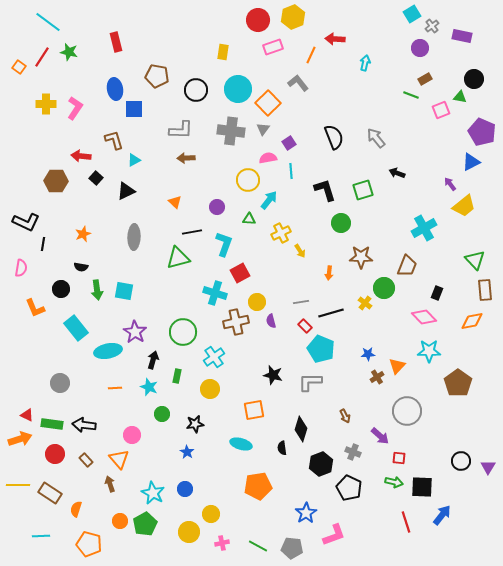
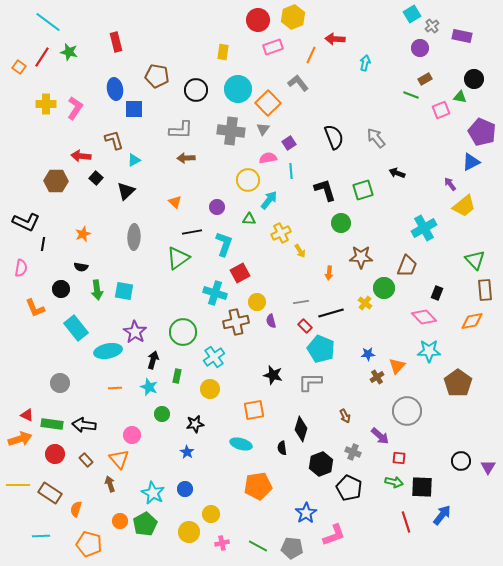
black triangle at (126, 191): rotated 18 degrees counterclockwise
green triangle at (178, 258): rotated 20 degrees counterclockwise
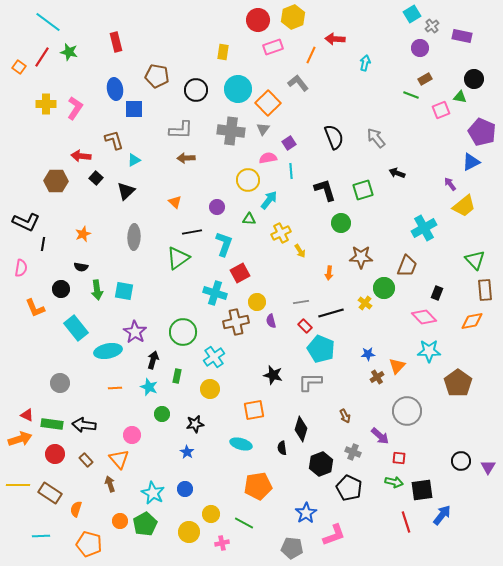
black square at (422, 487): moved 3 px down; rotated 10 degrees counterclockwise
green line at (258, 546): moved 14 px left, 23 px up
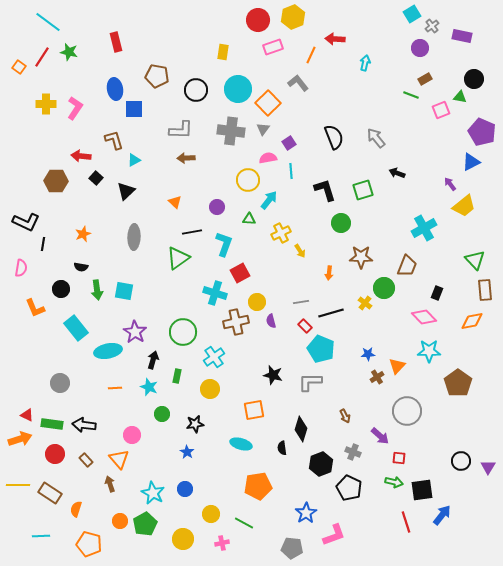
yellow circle at (189, 532): moved 6 px left, 7 px down
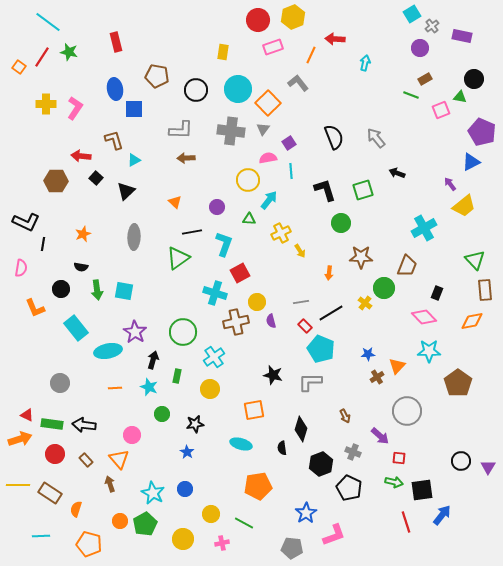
black line at (331, 313): rotated 15 degrees counterclockwise
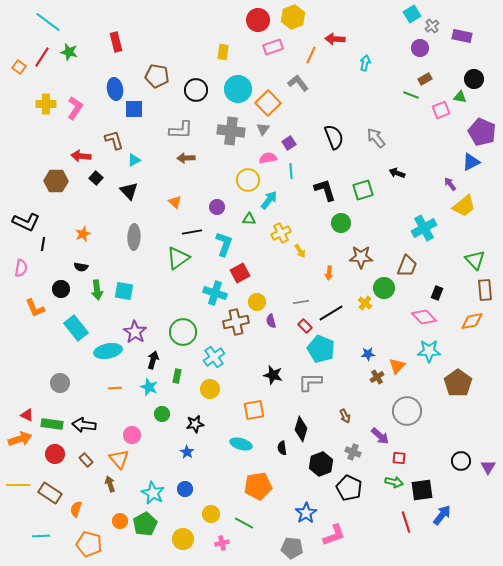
black triangle at (126, 191): moved 3 px right; rotated 30 degrees counterclockwise
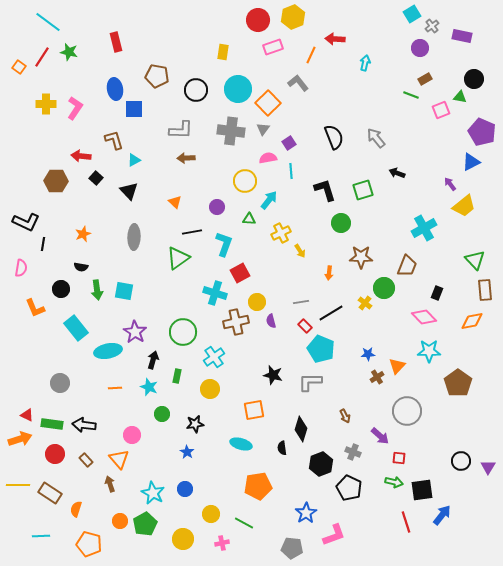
yellow circle at (248, 180): moved 3 px left, 1 px down
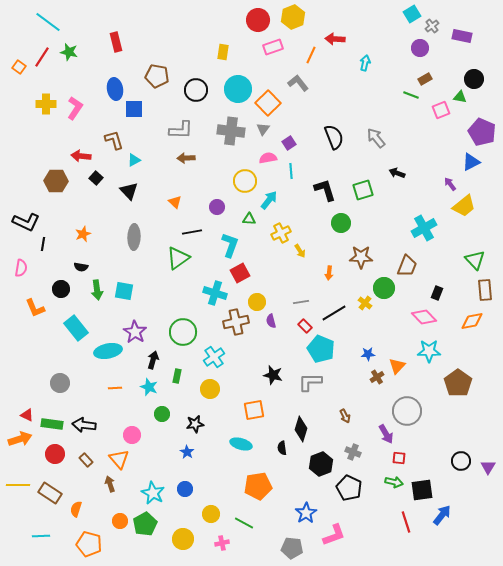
cyan L-shape at (224, 244): moved 6 px right, 1 px down
black line at (331, 313): moved 3 px right
purple arrow at (380, 436): moved 6 px right, 2 px up; rotated 18 degrees clockwise
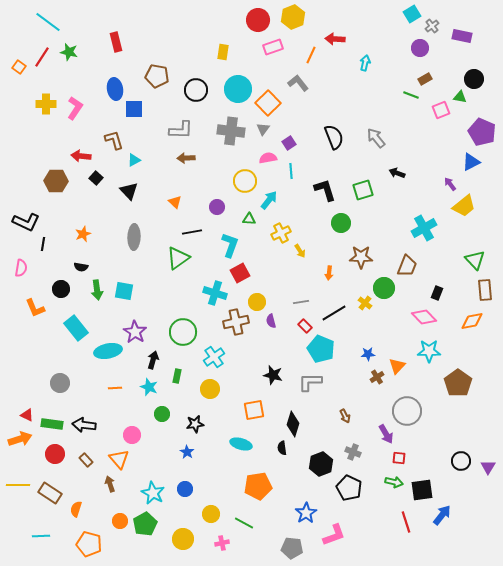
black diamond at (301, 429): moved 8 px left, 5 px up
